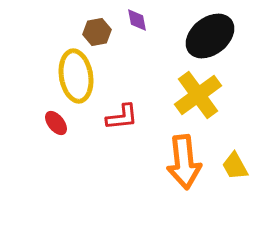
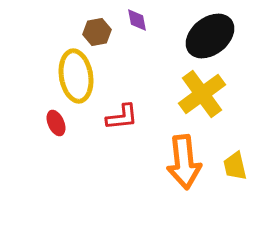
yellow cross: moved 4 px right, 1 px up
red ellipse: rotated 15 degrees clockwise
yellow trapezoid: rotated 16 degrees clockwise
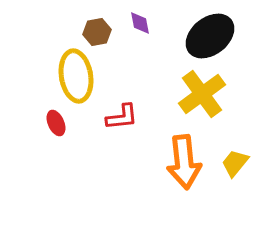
purple diamond: moved 3 px right, 3 px down
yellow trapezoid: moved 3 px up; rotated 52 degrees clockwise
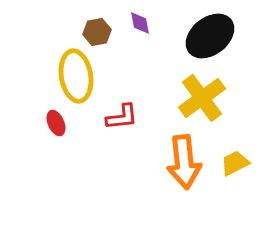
yellow cross: moved 4 px down
yellow trapezoid: rotated 24 degrees clockwise
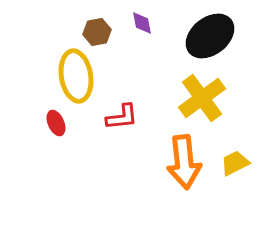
purple diamond: moved 2 px right
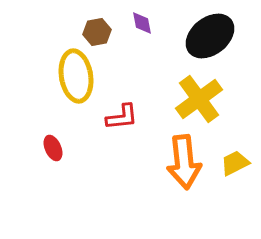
yellow cross: moved 3 px left, 1 px down
red ellipse: moved 3 px left, 25 px down
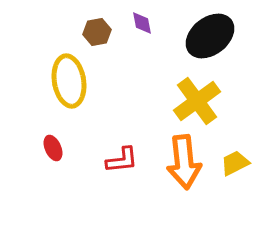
yellow ellipse: moved 7 px left, 5 px down
yellow cross: moved 2 px left, 2 px down
red L-shape: moved 43 px down
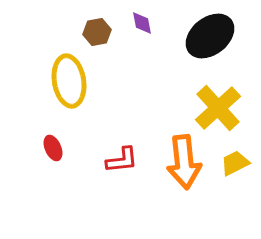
yellow cross: moved 21 px right, 7 px down; rotated 6 degrees counterclockwise
